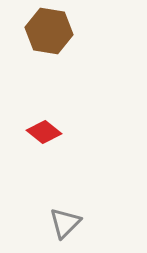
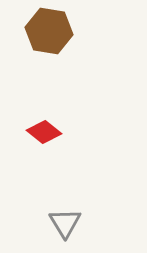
gray triangle: rotated 16 degrees counterclockwise
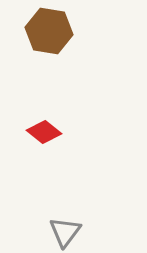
gray triangle: moved 9 px down; rotated 8 degrees clockwise
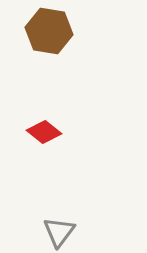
gray triangle: moved 6 px left
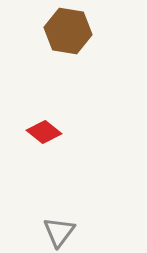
brown hexagon: moved 19 px right
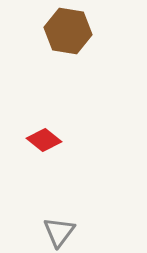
red diamond: moved 8 px down
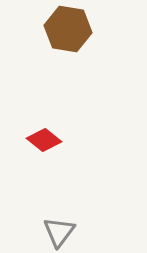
brown hexagon: moved 2 px up
